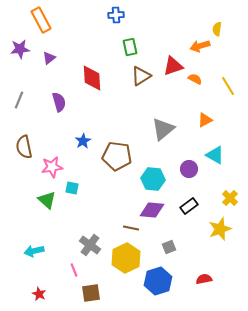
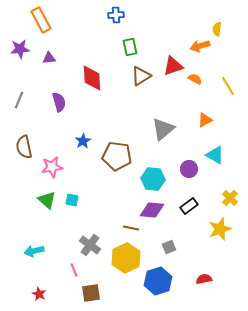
purple triangle: rotated 32 degrees clockwise
cyan square: moved 12 px down
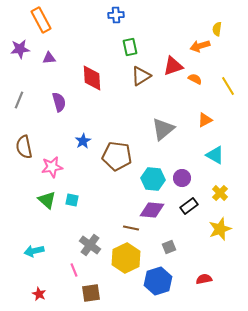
purple circle: moved 7 px left, 9 px down
yellow cross: moved 10 px left, 5 px up
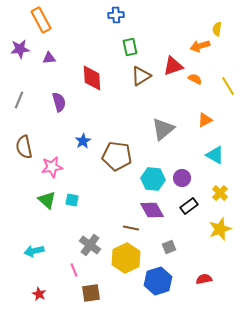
purple diamond: rotated 55 degrees clockwise
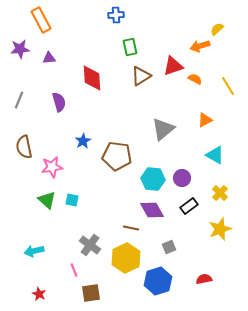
yellow semicircle: rotated 40 degrees clockwise
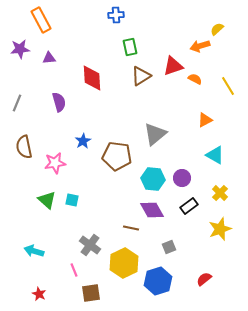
gray line: moved 2 px left, 3 px down
gray triangle: moved 8 px left, 5 px down
pink star: moved 3 px right, 4 px up
cyan arrow: rotated 30 degrees clockwise
yellow hexagon: moved 2 px left, 5 px down
red semicircle: rotated 28 degrees counterclockwise
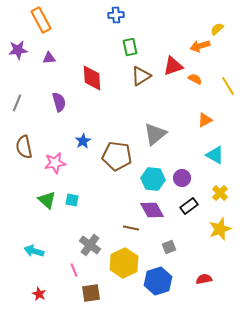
purple star: moved 2 px left, 1 px down
red semicircle: rotated 28 degrees clockwise
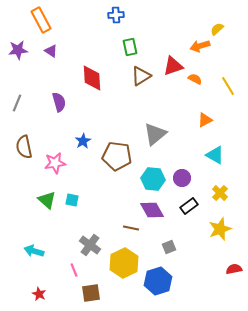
purple triangle: moved 2 px right, 7 px up; rotated 40 degrees clockwise
red semicircle: moved 30 px right, 10 px up
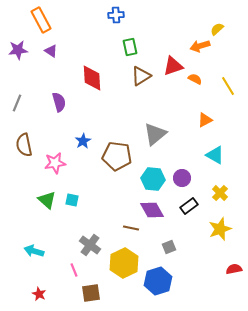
brown semicircle: moved 2 px up
